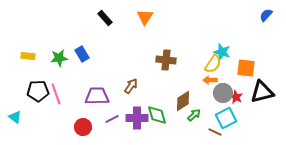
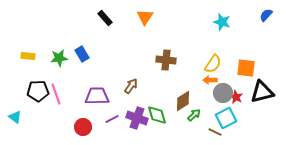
cyan star: moved 30 px up
purple cross: rotated 20 degrees clockwise
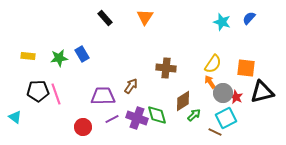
blue semicircle: moved 17 px left, 3 px down
brown cross: moved 8 px down
orange arrow: moved 2 px down; rotated 56 degrees clockwise
purple trapezoid: moved 6 px right
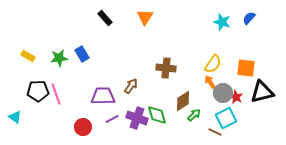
yellow rectangle: rotated 24 degrees clockwise
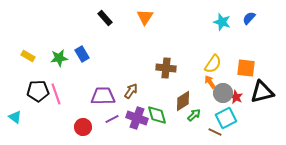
brown arrow: moved 5 px down
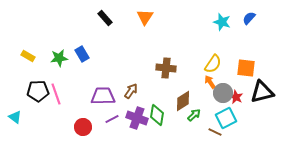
green diamond: rotated 25 degrees clockwise
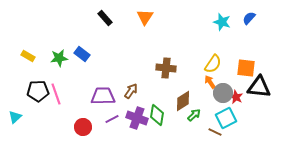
blue rectangle: rotated 21 degrees counterclockwise
black triangle: moved 3 px left, 5 px up; rotated 20 degrees clockwise
cyan triangle: rotated 40 degrees clockwise
